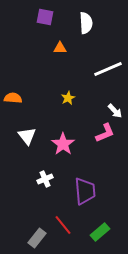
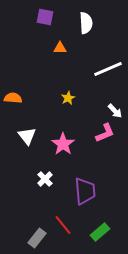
white cross: rotated 21 degrees counterclockwise
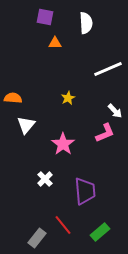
orange triangle: moved 5 px left, 5 px up
white triangle: moved 1 px left, 11 px up; rotated 18 degrees clockwise
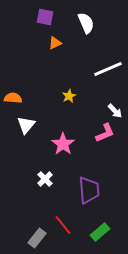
white semicircle: rotated 20 degrees counterclockwise
orange triangle: rotated 24 degrees counterclockwise
yellow star: moved 1 px right, 2 px up
purple trapezoid: moved 4 px right, 1 px up
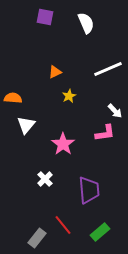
orange triangle: moved 29 px down
pink L-shape: rotated 15 degrees clockwise
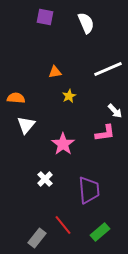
orange triangle: rotated 16 degrees clockwise
orange semicircle: moved 3 px right
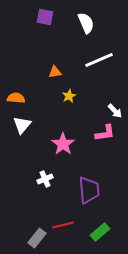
white line: moved 9 px left, 9 px up
white triangle: moved 4 px left
white cross: rotated 21 degrees clockwise
red line: rotated 65 degrees counterclockwise
